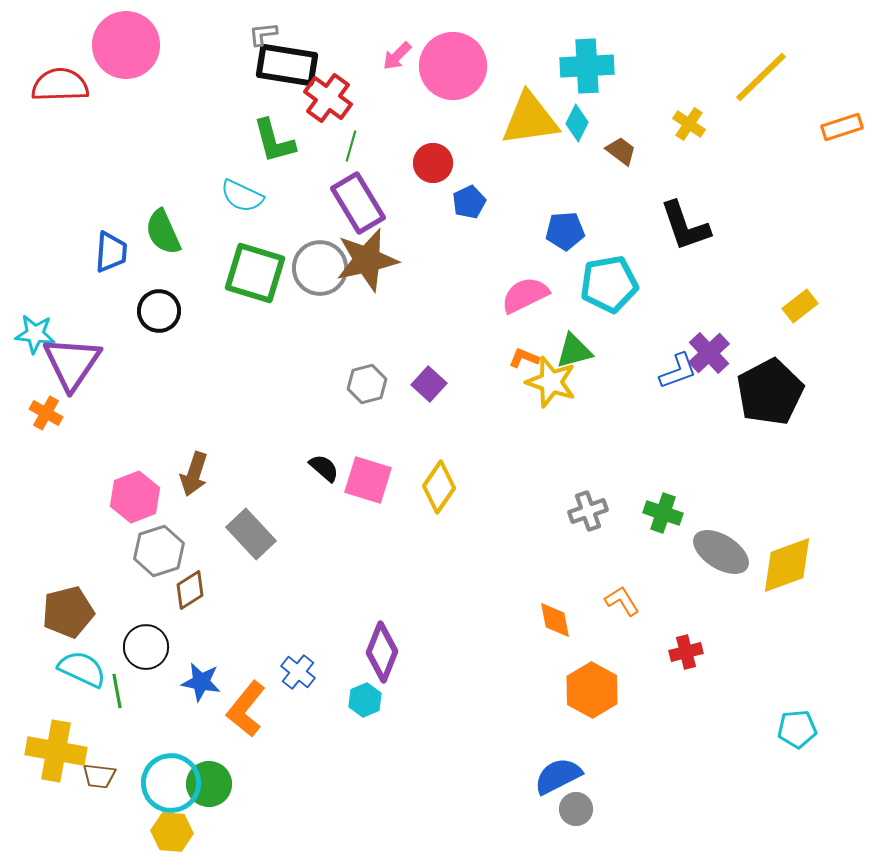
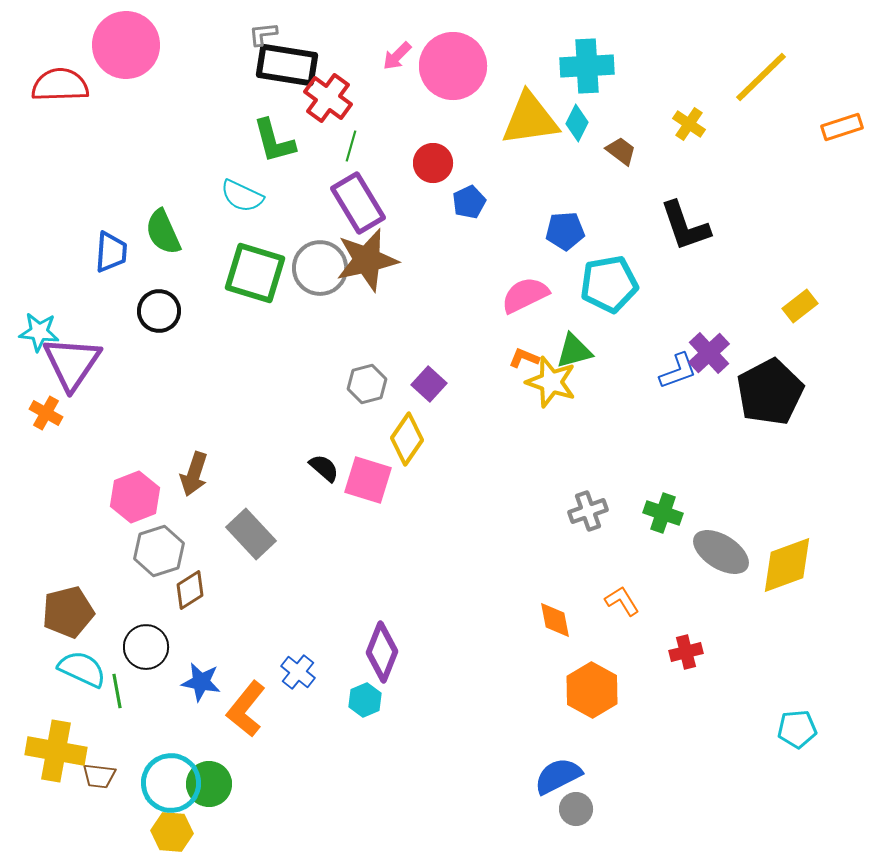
cyan star at (35, 334): moved 4 px right, 2 px up
yellow diamond at (439, 487): moved 32 px left, 48 px up
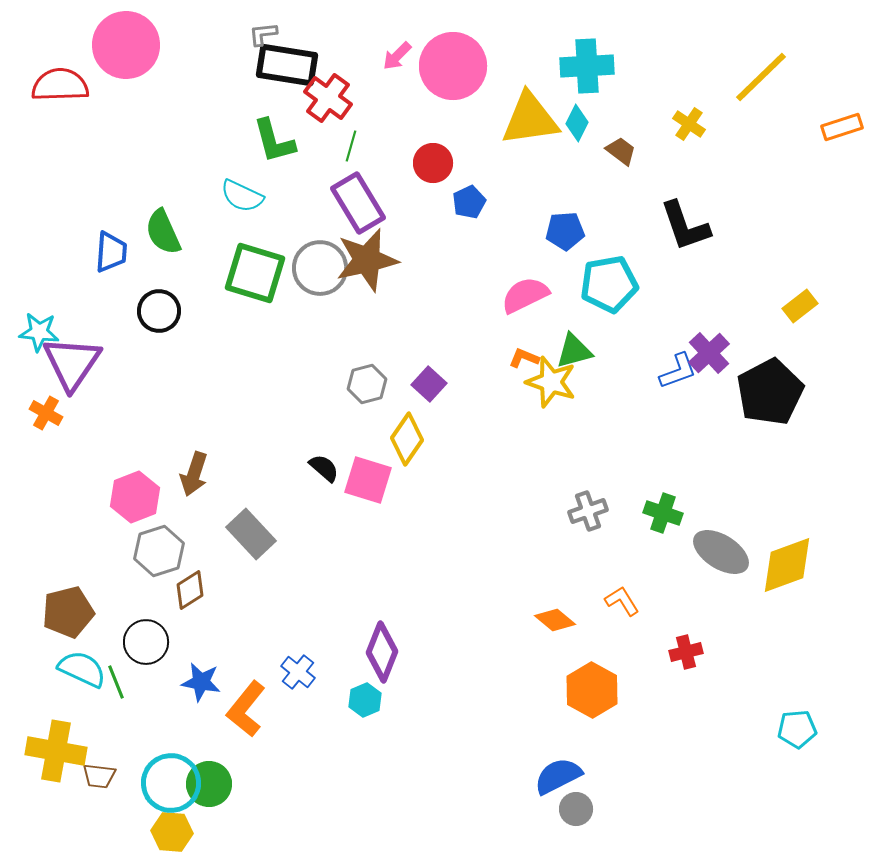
orange diamond at (555, 620): rotated 39 degrees counterclockwise
black circle at (146, 647): moved 5 px up
green line at (117, 691): moved 1 px left, 9 px up; rotated 12 degrees counterclockwise
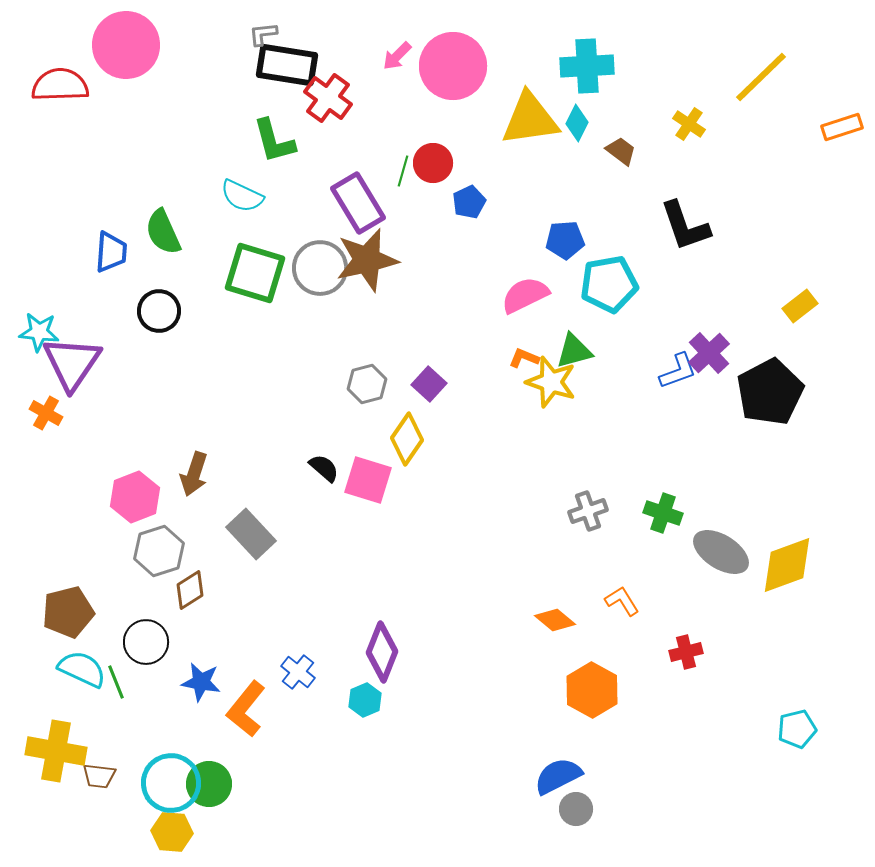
green line at (351, 146): moved 52 px right, 25 px down
blue pentagon at (565, 231): moved 9 px down
cyan pentagon at (797, 729): rotated 9 degrees counterclockwise
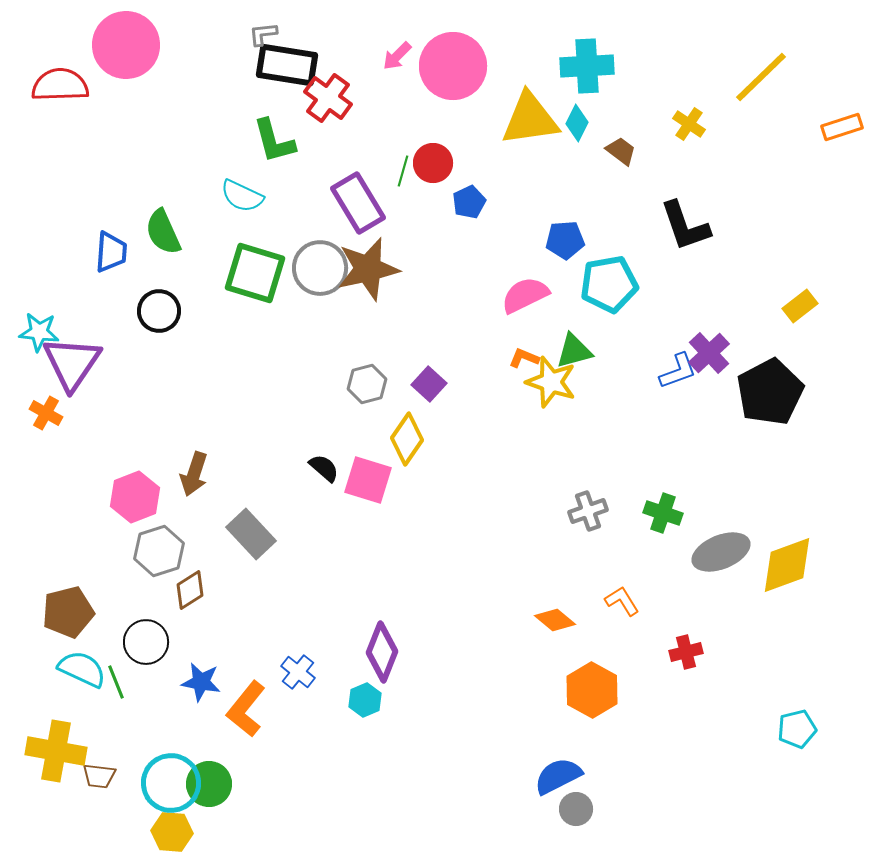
brown star at (367, 260): moved 1 px right, 9 px down
gray ellipse at (721, 552): rotated 54 degrees counterclockwise
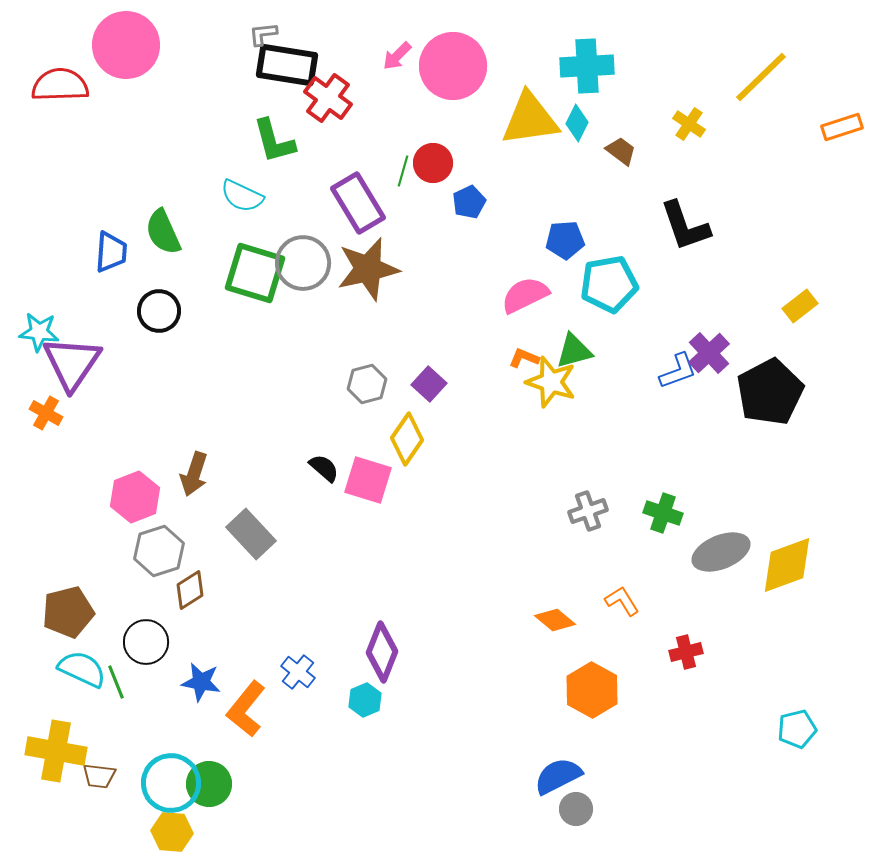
gray circle at (320, 268): moved 17 px left, 5 px up
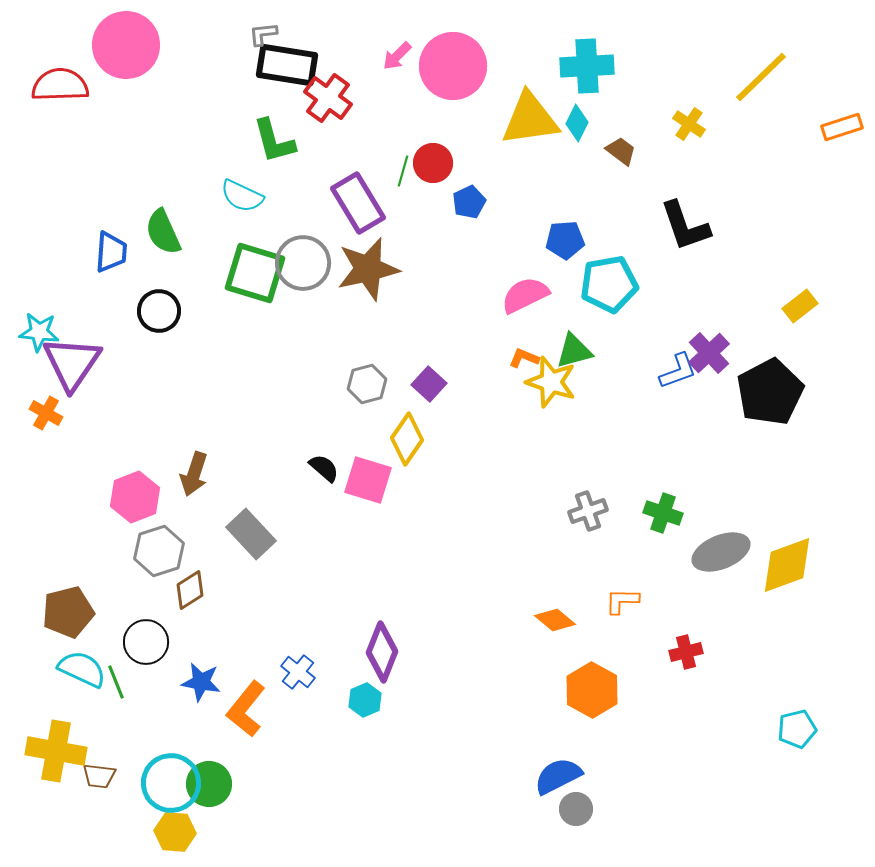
orange L-shape at (622, 601): rotated 57 degrees counterclockwise
yellow hexagon at (172, 832): moved 3 px right
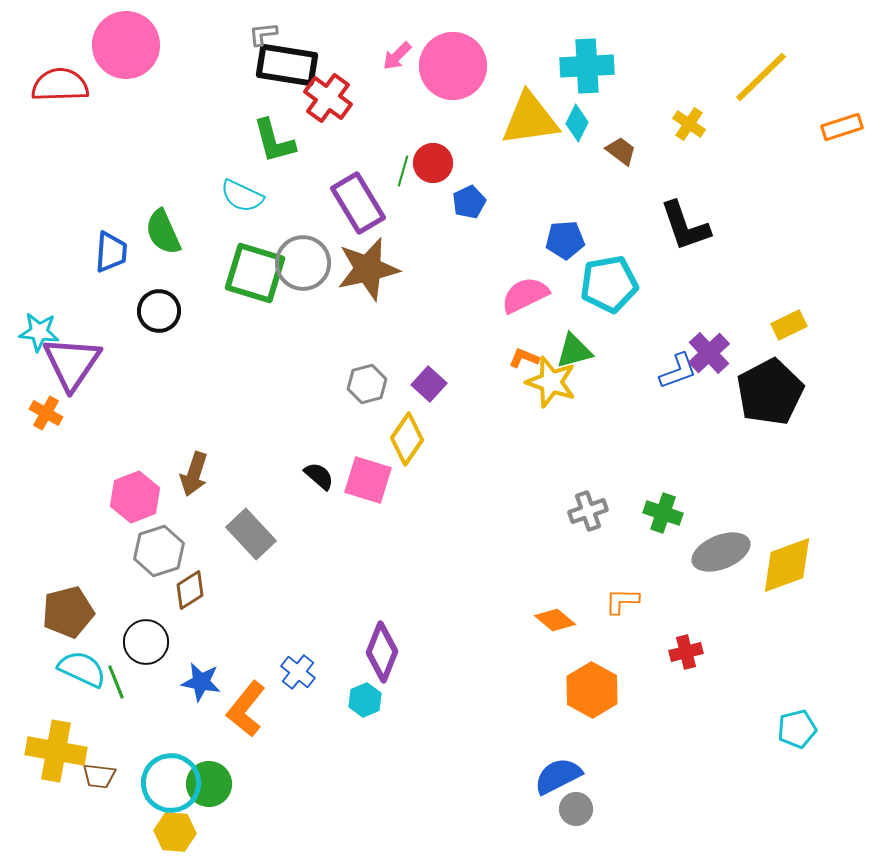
yellow rectangle at (800, 306): moved 11 px left, 19 px down; rotated 12 degrees clockwise
black semicircle at (324, 468): moved 5 px left, 8 px down
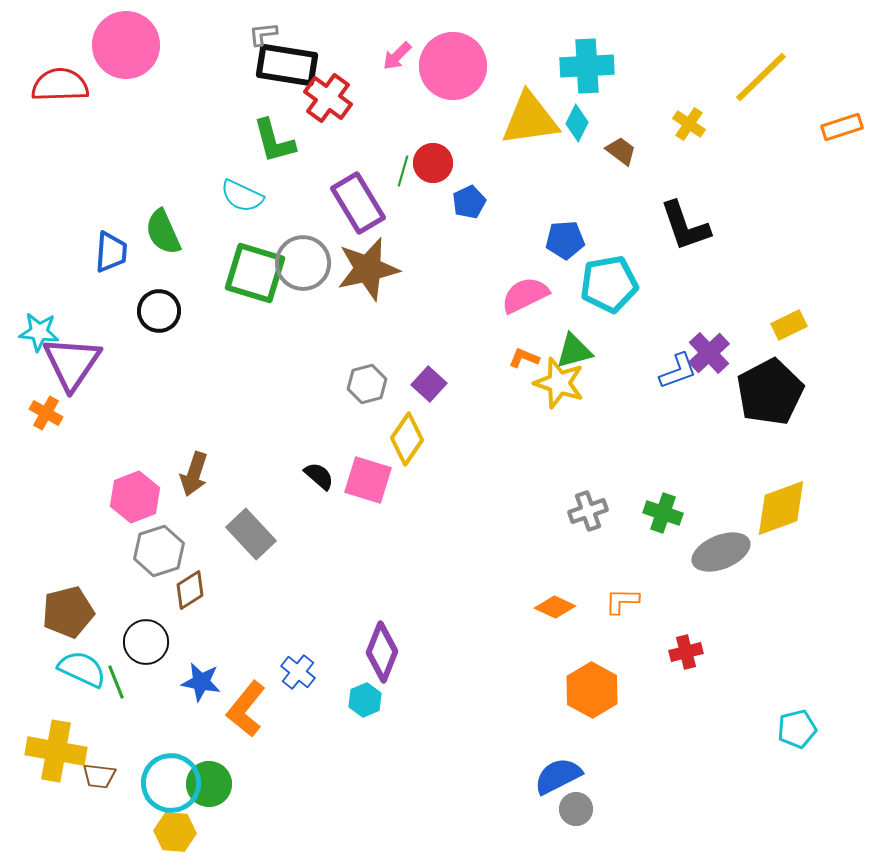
yellow star at (551, 382): moved 8 px right, 1 px down
yellow diamond at (787, 565): moved 6 px left, 57 px up
orange diamond at (555, 620): moved 13 px up; rotated 15 degrees counterclockwise
